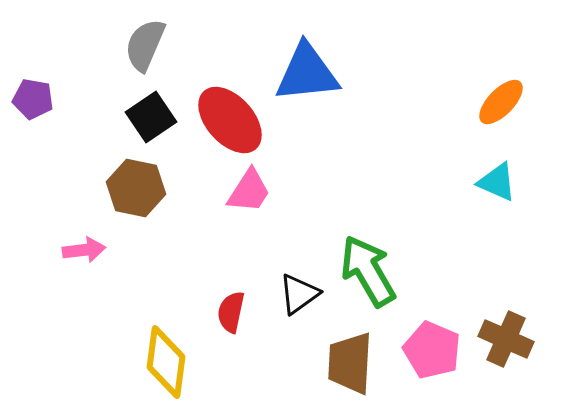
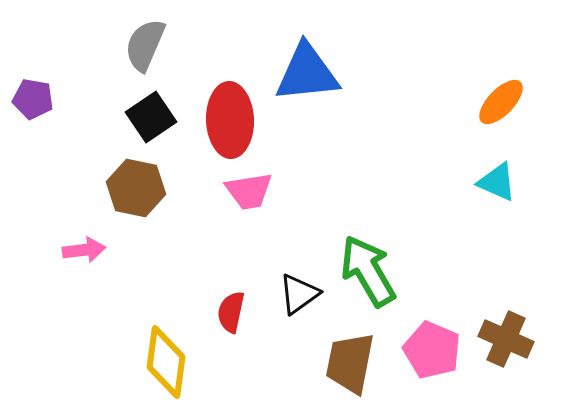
red ellipse: rotated 40 degrees clockwise
pink trapezoid: rotated 48 degrees clockwise
brown trapezoid: rotated 8 degrees clockwise
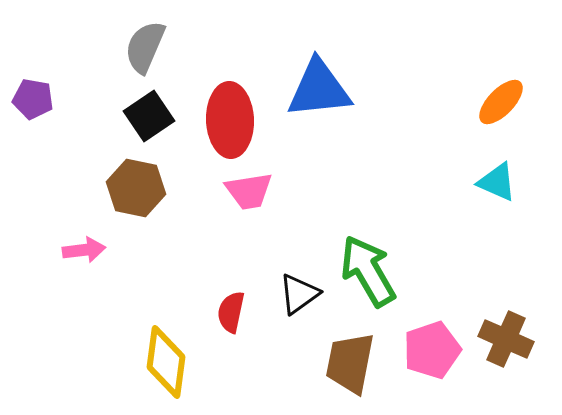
gray semicircle: moved 2 px down
blue triangle: moved 12 px right, 16 px down
black square: moved 2 px left, 1 px up
pink pentagon: rotated 30 degrees clockwise
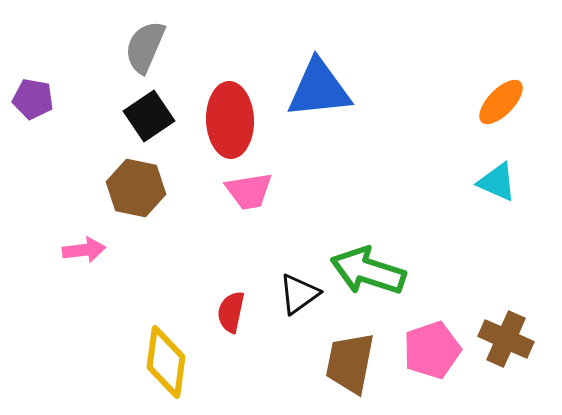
green arrow: rotated 42 degrees counterclockwise
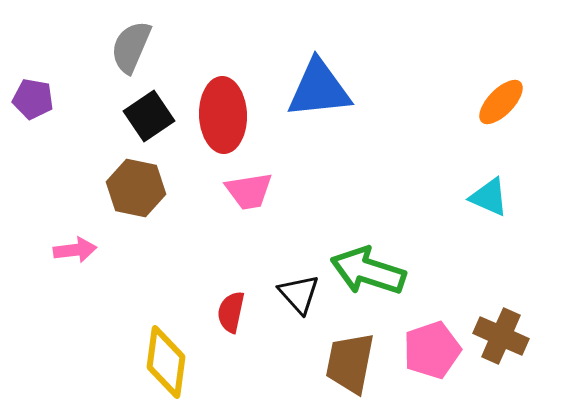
gray semicircle: moved 14 px left
red ellipse: moved 7 px left, 5 px up
cyan triangle: moved 8 px left, 15 px down
pink arrow: moved 9 px left
black triangle: rotated 36 degrees counterclockwise
brown cross: moved 5 px left, 3 px up
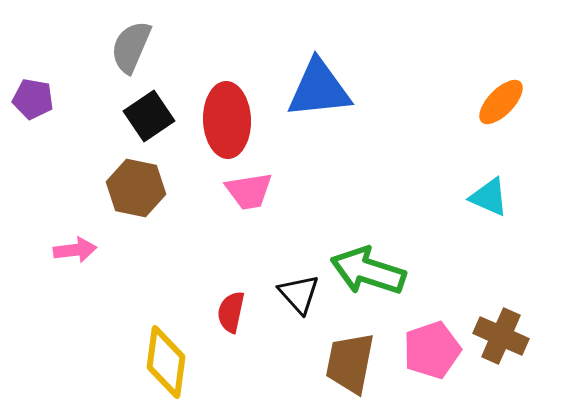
red ellipse: moved 4 px right, 5 px down
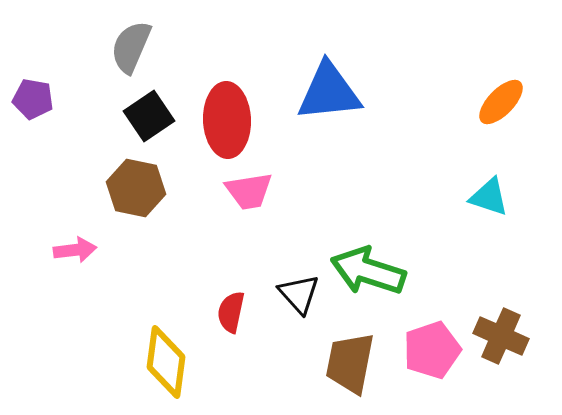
blue triangle: moved 10 px right, 3 px down
cyan triangle: rotated 6 degrees counterclockwise
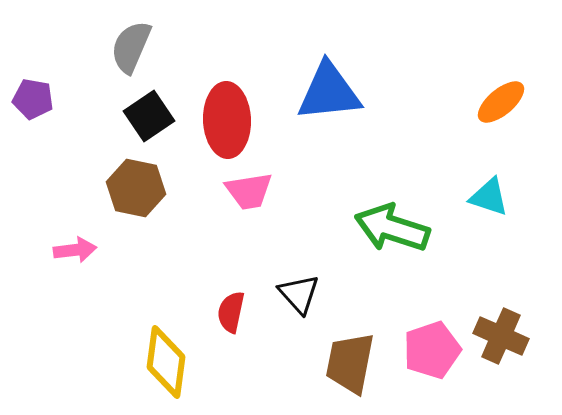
orange ellipse: rotated 6 degrees clockwise
green arrow: moved 24 px right, 43 px up
